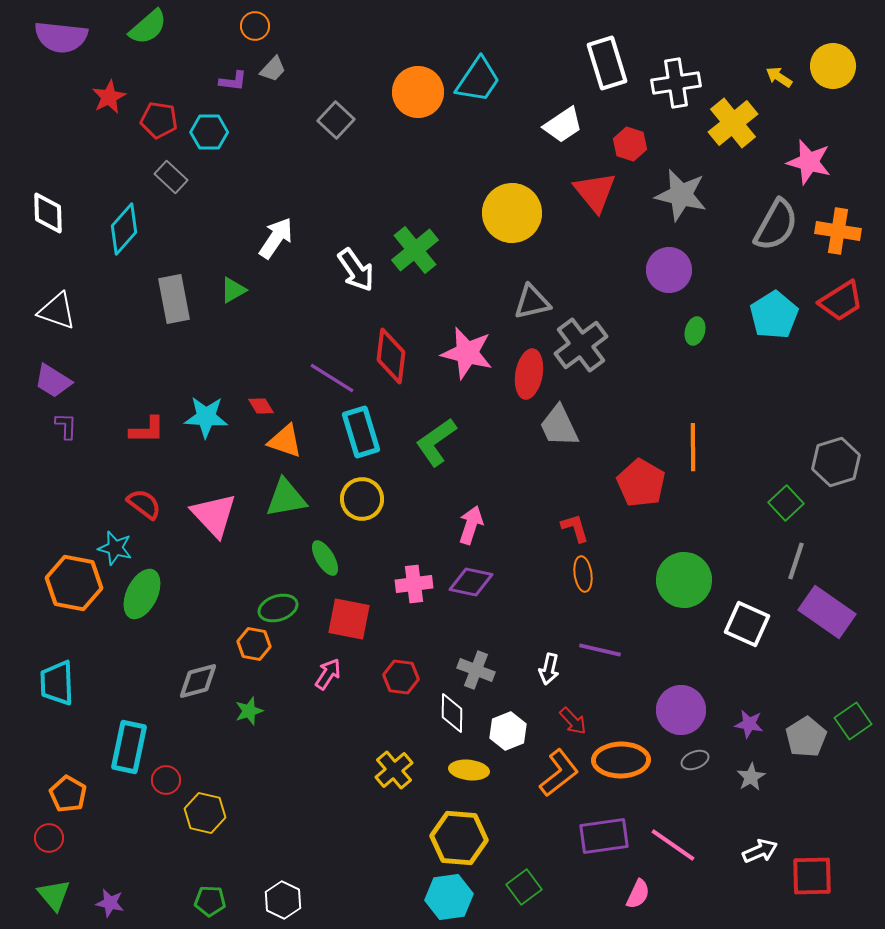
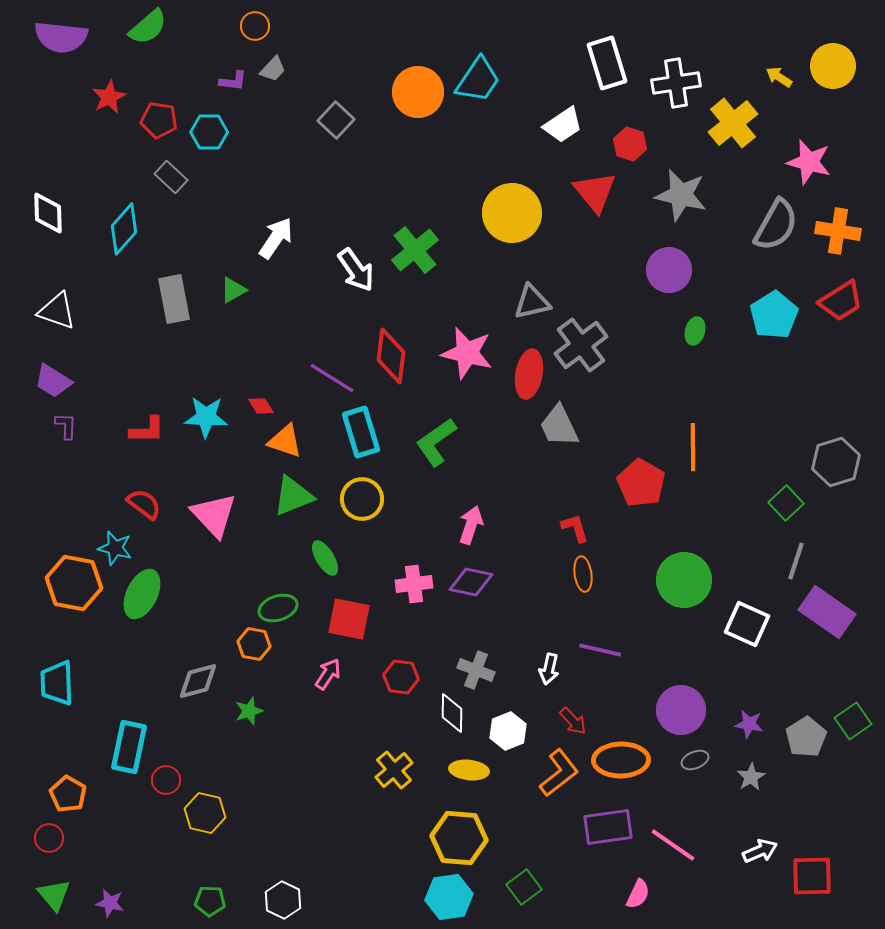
green triangle at (286, 498): moved 7 px right, 2 px up; rotated 12 degrees counterclockwise
purple rectangle at (604, 836): moved 4 px right, 9 px up
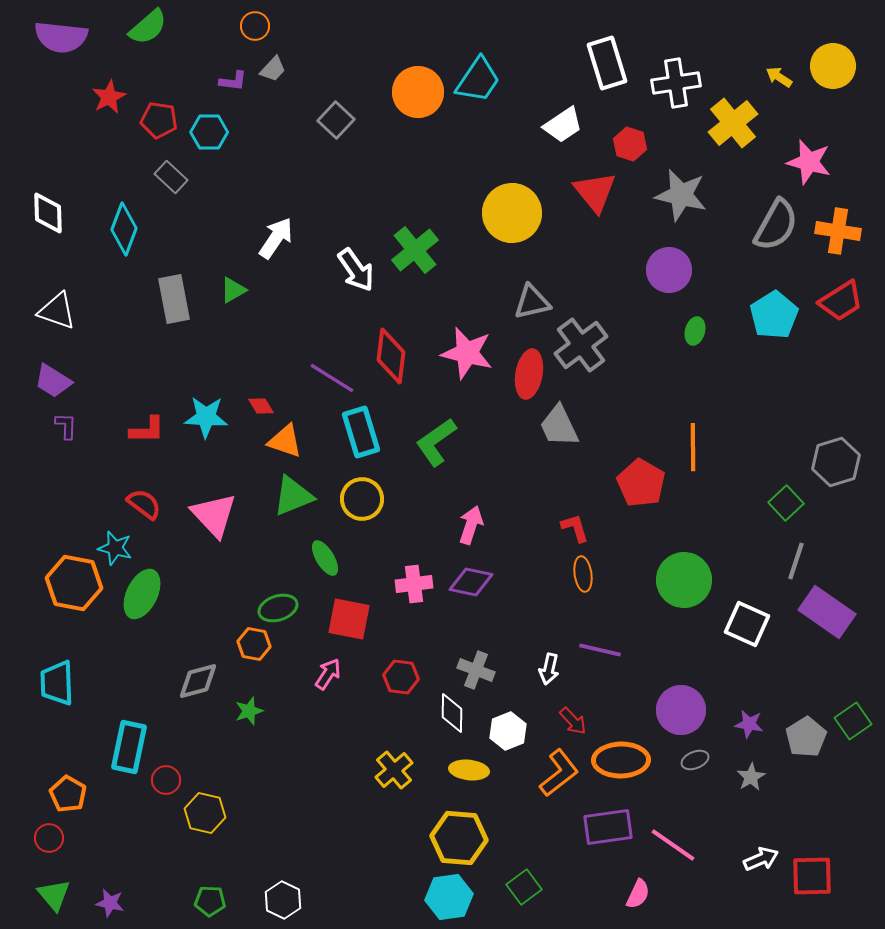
cyan diamond at (124, 229): rotated 21 degrees counterclockwise
white arrow at (760, 851): moved 1 px right, 8 px down
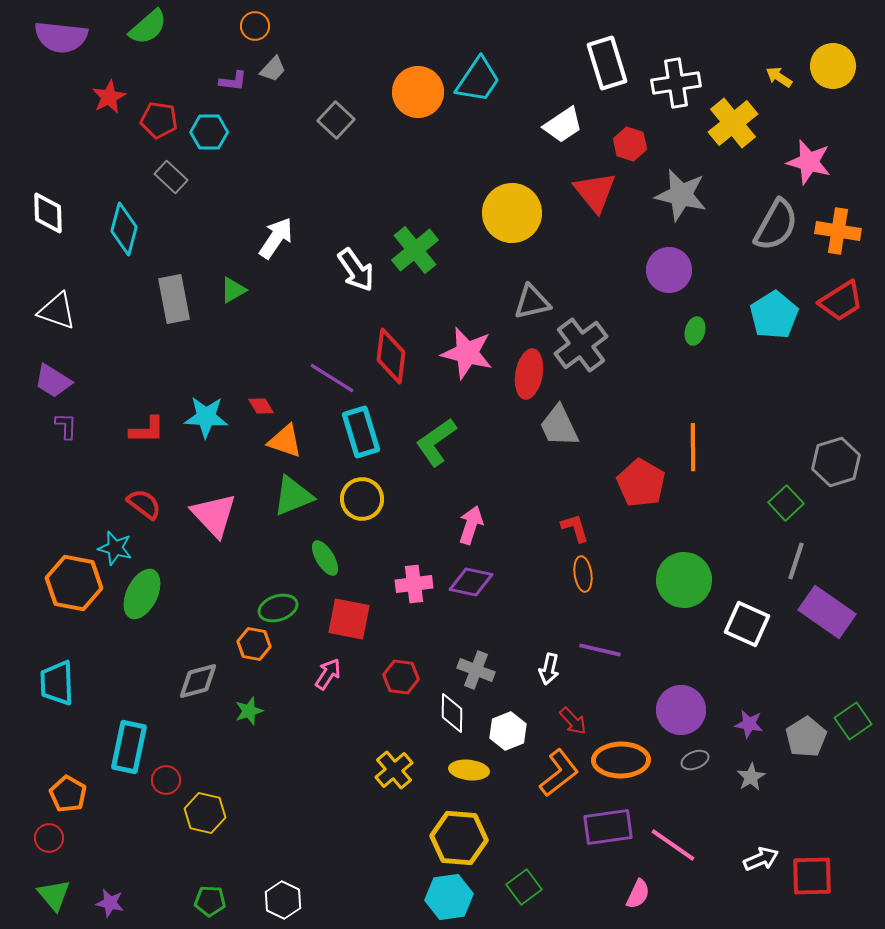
cyan diamond at (124, 229): rotated 6 degrees counterclockwise
